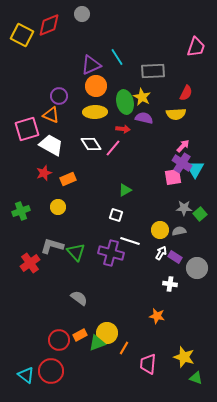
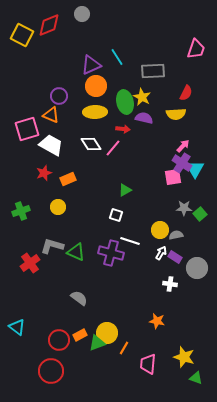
pink trapezoid at (196, 47): moved 2 px down
gray semicircle at (179, 231): moved 3 px left, 4 px down
green triangle at (76, 252): rotated 24 degrees counterclockwise
orange star at (157, 316): moved 5 px down
cyan triangle at (26, 375): moved 9 px left, 48 px up
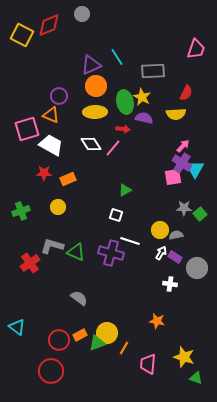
red star at (44, 173): rotated 21 degrees clockwise
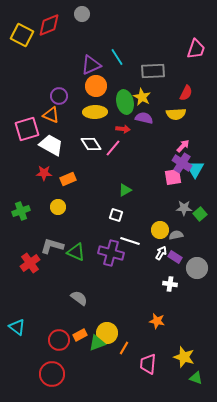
red circle at (51, 371): moved 1 px right, 3 px down
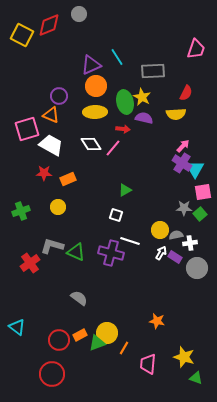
gray circle at (82, 14): moved 3 px left
pink square at (173, 177): moved 30 px right, 15 px down
white cross at (170, 284): moved 20 px right, 41 px up; rotated 16 degrees counterclockwise
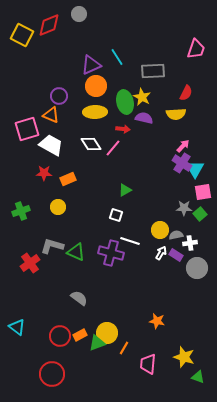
purple rectangle at (175, 257): moved 1 px right, 2 px up
red circle at (59, 340): moved 1 px right, 4 px up
green triangle at (196, 378): moved 2 px right, 1 px up
